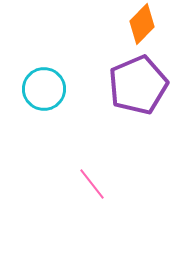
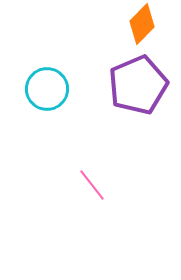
cyan circle: moved 3 px right
pink line: moved 1 px down
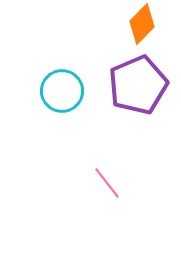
cyan circle: moved 15 px right, 2 px down
pink line: moved 15 px right, 2 px up
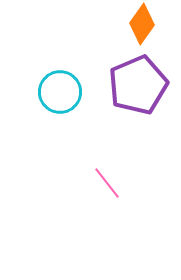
orange diamond: rotated 9 degrees counterclockwise
cyan circle: moved 2 px left, 1 px down
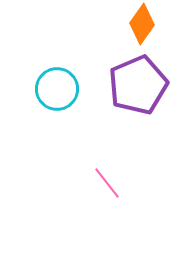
cyan circle: moved 3 px left, 3 px up
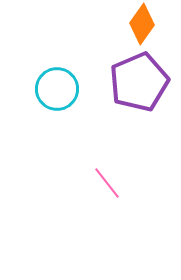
purple pentagon: moved 1 px right, 3 px up
